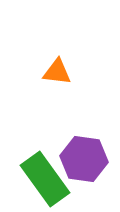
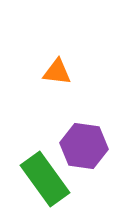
purple hexagon: moved 13 px up
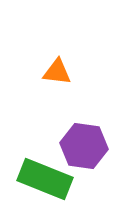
green rectangle: rotated 32 degrees counterclockwise
